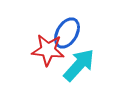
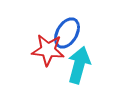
cyan arrow: rotated 27 degrees counterclockwise
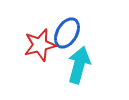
red star: moved 8 px left, 5 px up; rotated 20 degrees counterclockwise
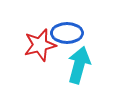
blue ellipse: rotated 60 degrees clockwise
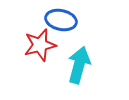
blue ellipse: moved 6 px left, 13 px up; rotated 12 degrees clockwise
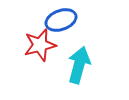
blue ellipse: rotated 32 degrees counterclockwise
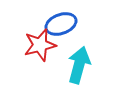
blue ellipse: moved 4 px down
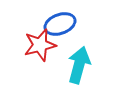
blue ellipse: moved 1 px left
